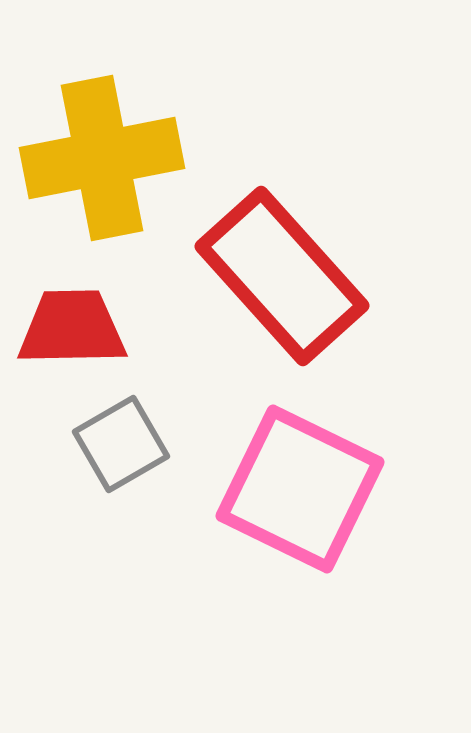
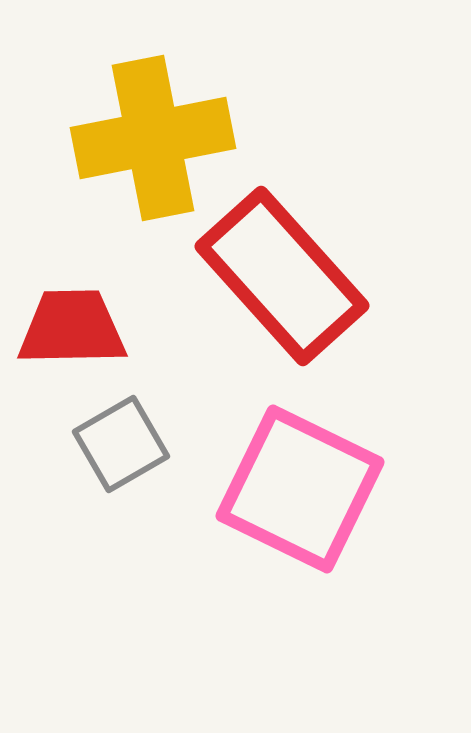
yellow cross: moved 51 px right, 20 px up
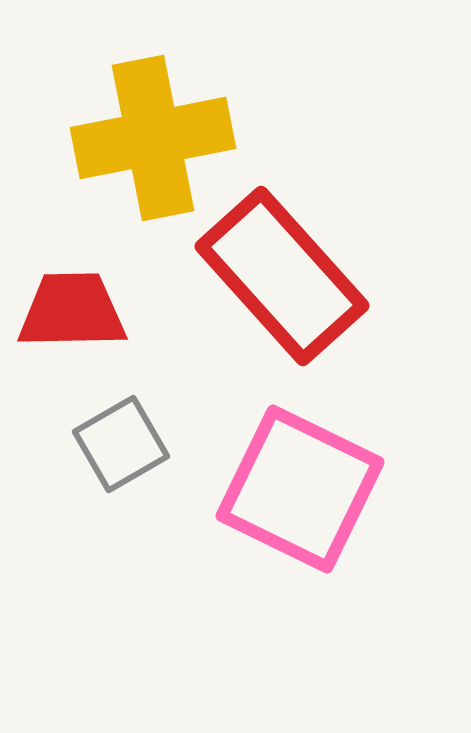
red trapezoid: moved 17 px up
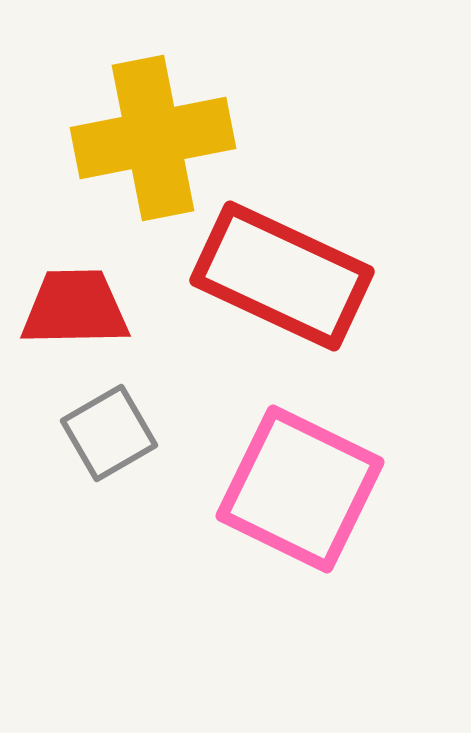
red rectangle: rotated 23 degrees counterclockwise
red trapezoid: moved 3 px right, 3 px up
gray square: moved 12 px left, 11 px up
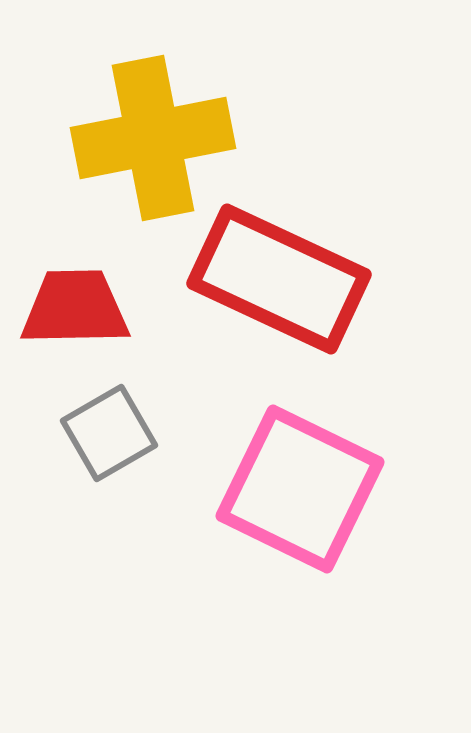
red rectangle: moved 3 px left, 3 px down
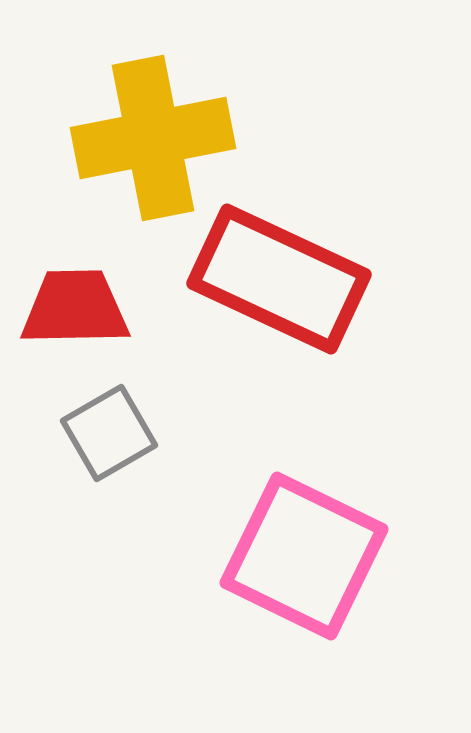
pink square: moved 4 px right, 67 px down
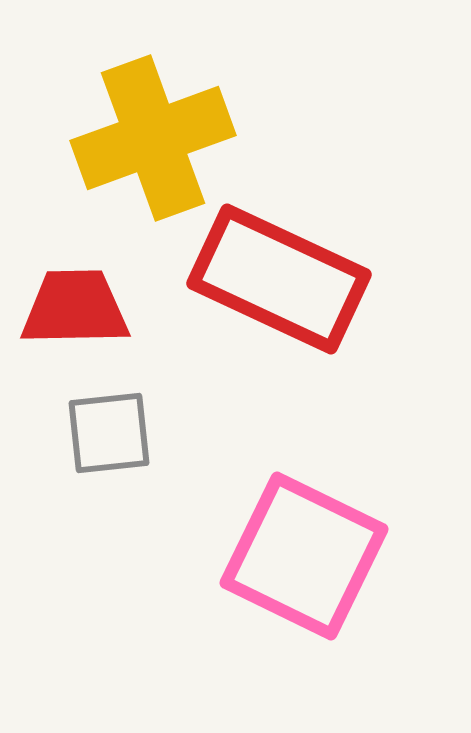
yellow cross: rotated 9 degrees counterclockwise
gray square: rotated 24 degrees clockwise
